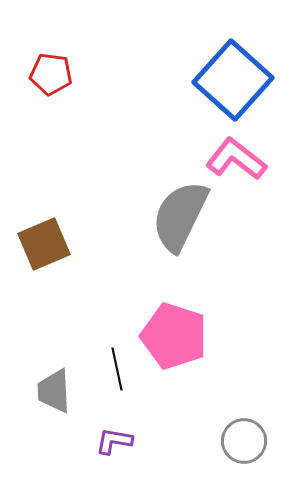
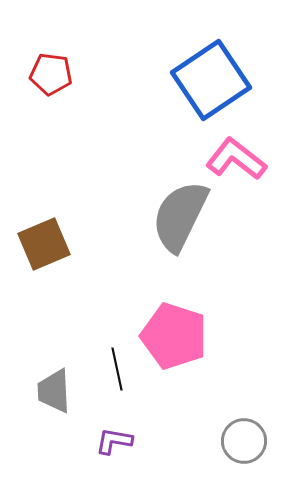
blue square: moved 22 px left; rotated 14 degrees clockwise
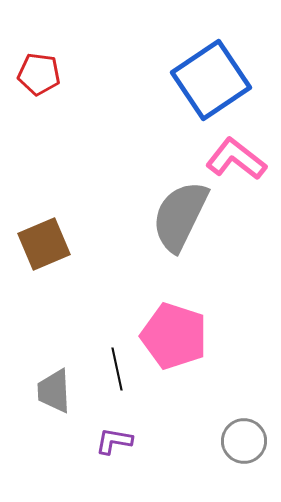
red pentagon: moved 12 px left
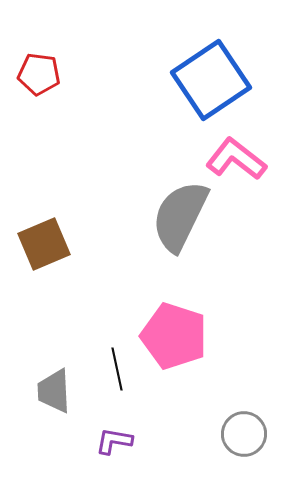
gray circle: moved 7 px up
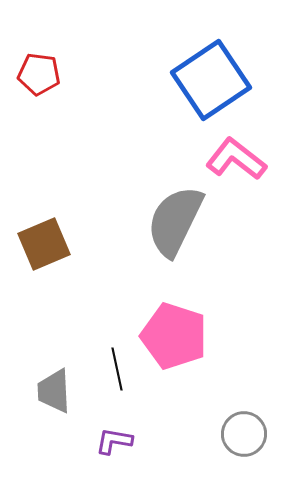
gray semicircle: moved 5 px left, 5 px down
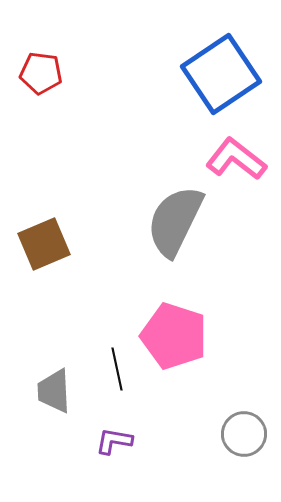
red pentagon: moved 2 px right, 1 px up
blue square: moved 10 px right, 6 px up
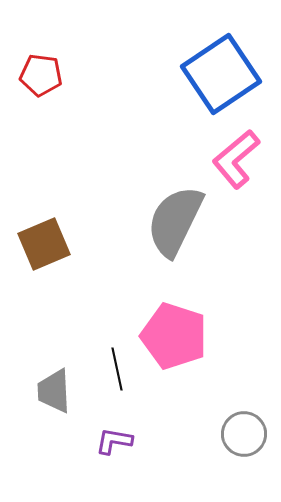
red pentagon: moved 2 px down
pink L-shape: rotated 78 degrees counterclockwise
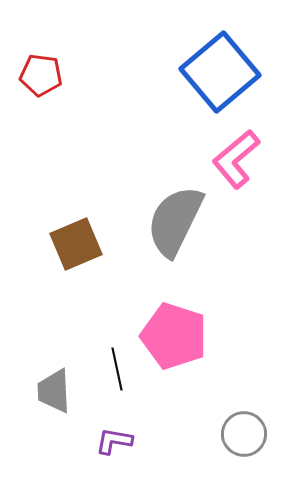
blue square: moved 1 px left, 2 px up; rotated 6 degrees counterclockwise
brown square: moved 32 px right
